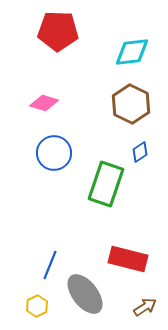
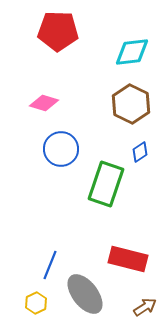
blue circle: moved 7 px right, 4 px up
yellow hexagon: moved 1 px left, 3 px up
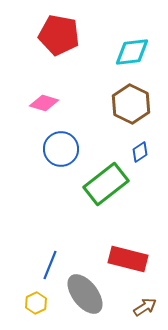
red pentagon: moved 1 px right, 4 px down; rotated 9 degrees clockwise
green rectangle: rotated 33 degrees clockwise
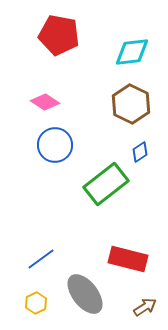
pink diamond: moved 1 px right, 1 px up; rotated 16 degrees clockwise
blue circle: moved 6 px left, 4 px up
blue line: moved 9 px left, 6 px up; rotated 32 degrees clockwise
